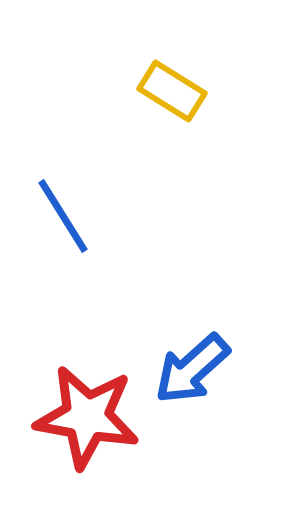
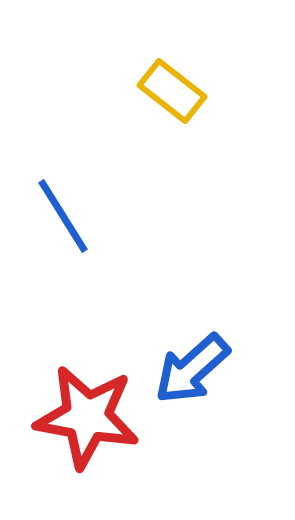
yellow rectangle: rotated 6 degrees clockwise
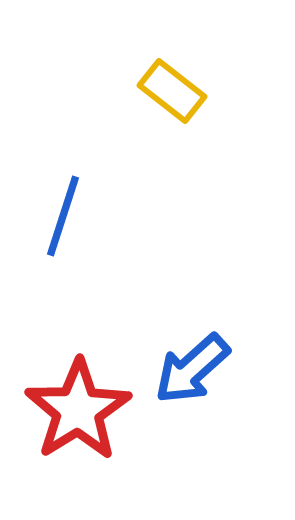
blue line: rotated 50 degrees clockwise
red star: moved 9 px left, 7 px up; rotated 30 degrees clockwise
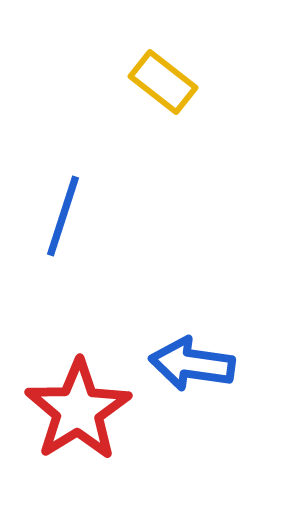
yellow rectangle: moved 9 px left, 9 px up
blue arrow: moved 5 px up; rotated 50 degrees clockwise
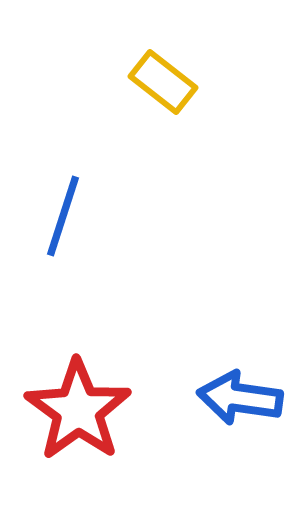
blue arrow: moved 48 px right, 34 px down
red star: rotated 4 degrees counterclockwise
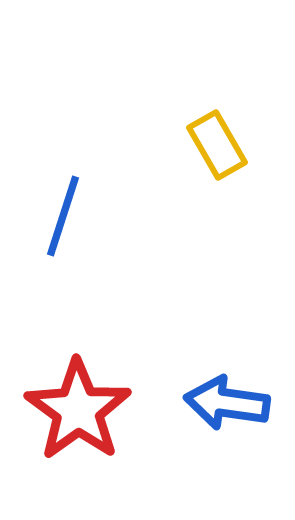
yellow rectangle: moved 54 px right, 63 px down; rotated 22 degrees clockwise
blue arrow: moved 13 px left, 5 px down
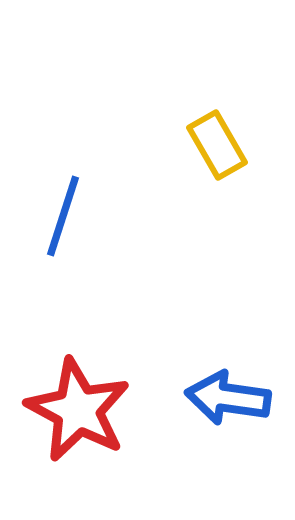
blue arrow: moved 1 px right, 5 px up
red star: rotated 8 degrees counterclockwise
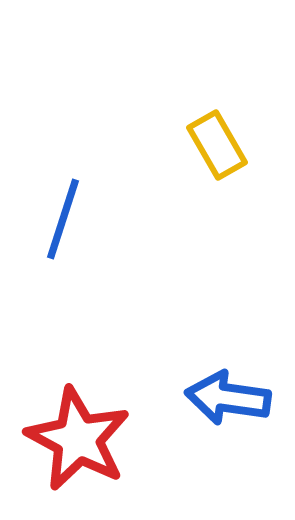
blue line: moved 3 px down
red star: moved 29 px down
